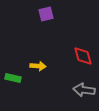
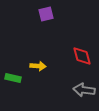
red diamond: moved 1 px left
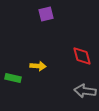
gray arrow: moved 1 px right, 1 px down
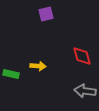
green rectangle: moved 2 px left, 4 px up
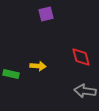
red diamond: moved 1 px left, 1 px down
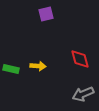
red diamond: moved 1 px left, 2 px down
green rectangle: moved 5 px up
gray arrow: moved 2 px left, 3 px down; rotated 30 degrees counterclockwise
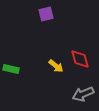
yellow arrow: moved 18 px right; rotated 35 degrees clockwise
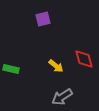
purple square: moved 3 px left, 5 px down
red diamond: moved 4 px right
gray arrow: moved 21 px left, 3 px down; rotated 10 degrees counterclockwise
